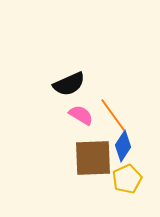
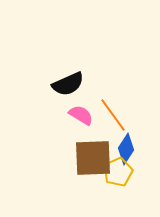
black semicircle: moved 1 px left
blue diamond: moved 3 px right, 3 px down
yellow pentagon: moved 9 px left, 7 px up
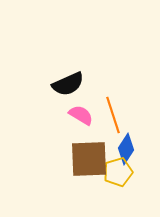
orange line: rotated 18 degrees clockwise
brown square: moved 4 px left, 1 px down
yellow pentagon: rotated 8 degrees clockwise
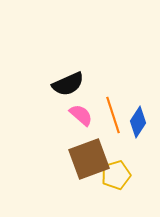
pink semicircle: rotated 10 degrees clockwise
blue diamond: moved 12 px right, 27 px up
brown square: rotated 18 degrees counterclockwise
yellow pentagon: moved 2 px left, 3 px down
